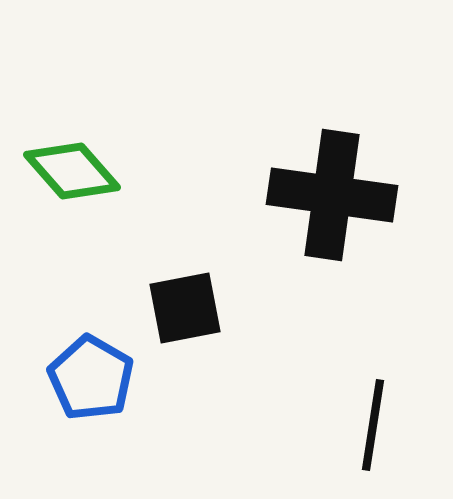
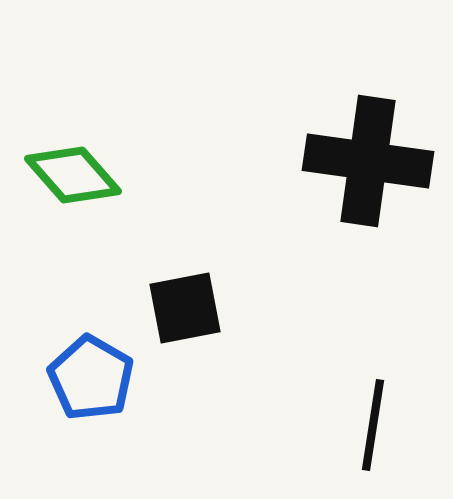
green diamond: moved 1 px right, 4 px down
black cross: moved 36 px right, 34 px up
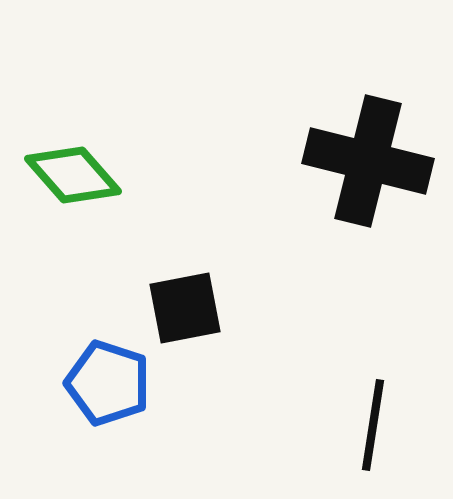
black cross: rotated 6 degrees clockwise
blue pentagon: moved 17 px right, 5 px down; rotated 12 degrees counterclockwise
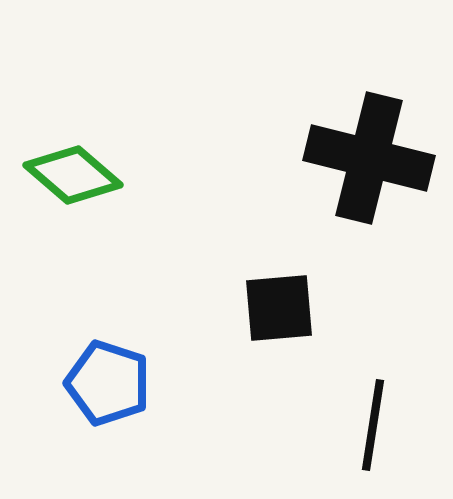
black cross: moved 1 px right, 3 px up
green diamond: rotated 8 degrees counterclockwise
black square: moved 94 px right; rotated 6 degrees clockwise
